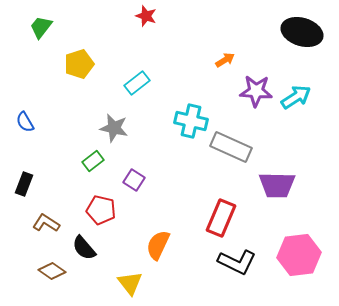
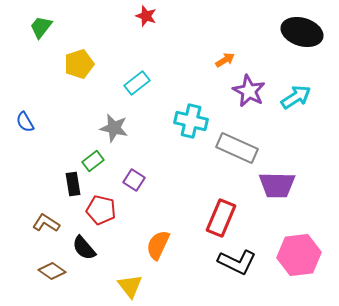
purple star: moved 7 px left; rotated 24 degrees clockwise
gray rectangle: moved 6 px right, 1 px down
black rectangle: moved 49 px right; rotated 30 degrees counterclockwise
yellow triangle: moved 3 px down
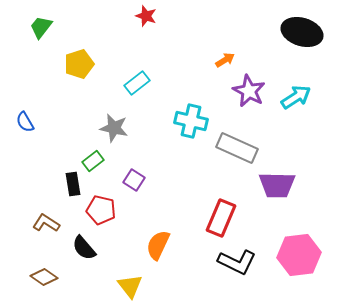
brown diamond: moved 8 px left, 6 px down
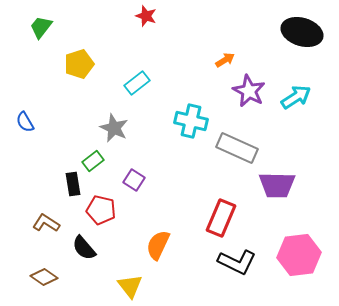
gray star: rotated 12 degrees clockwise
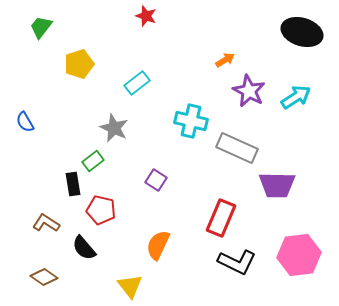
purple square: moved 22 px right
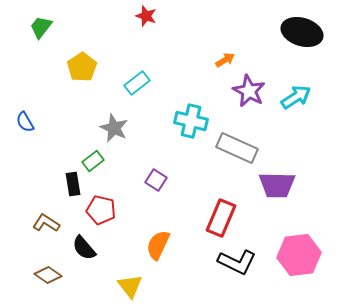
yellow pentagon: moved 3 px right, 3 px down; rotated 16 degrees counterclockwise
brown diamond: moved 4 px right, 2 px up
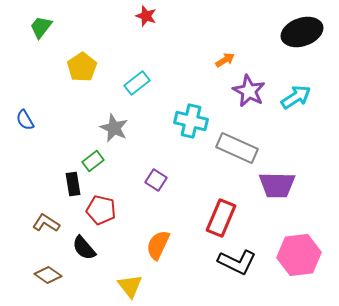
black ellipse: rotated 36 degrees counterclockwise
blue semicircle: moved 2 px up
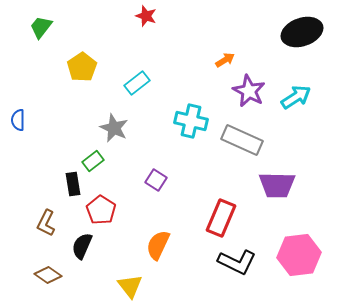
blue semicircle: moved 7 px left; rotated 30 degrees clockwise
gray rectangle: moved 5 px right, 8 px up
red pentagon: rotated 20 degrees clockwise
brown L-shape: rotated 96 degrees counterclockwise
black semicircle: moved 2 px left, 2 px up; rotated 64 degrees clockwise
